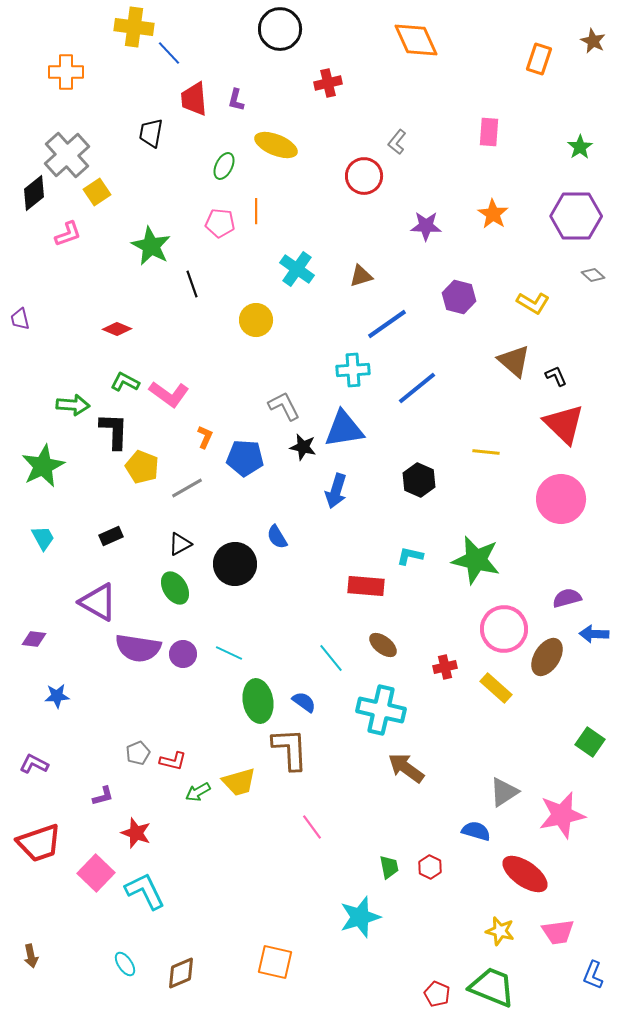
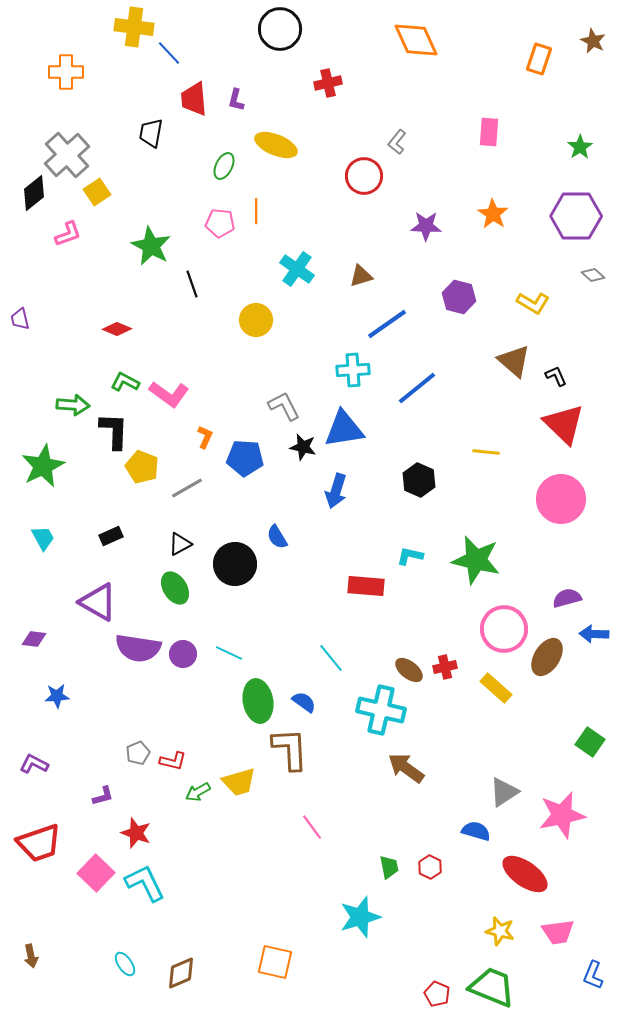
brown ellipse at (383, 645): moved 26 px right, 25 px down
cyan L-shape at (145, 891): moved 8 px up
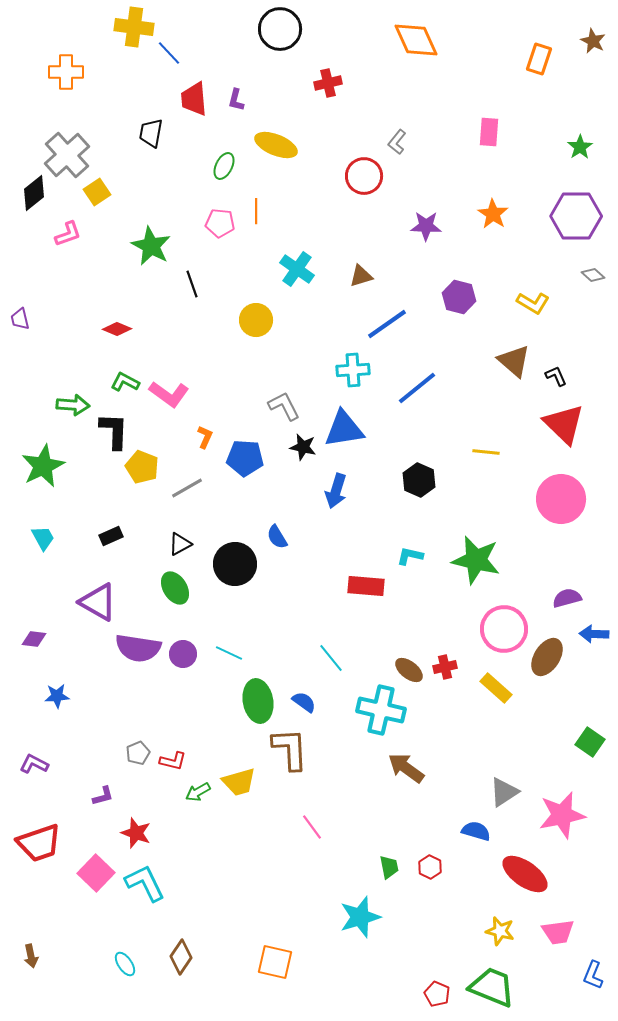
brown diamond at (181, 973): moved 16 px up; rotated 32 degrees counterclockwise
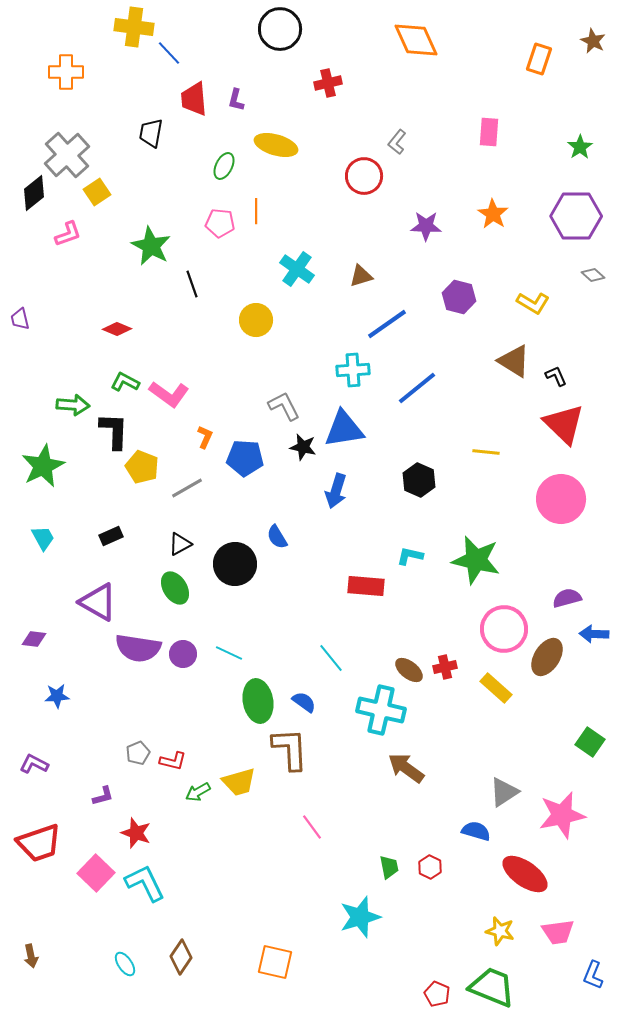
yellow ellipse at (276, 145): rotated 6 degrees counterclockwise
brown triangle at (514, 361): rotated 9 degrees counterclockwise
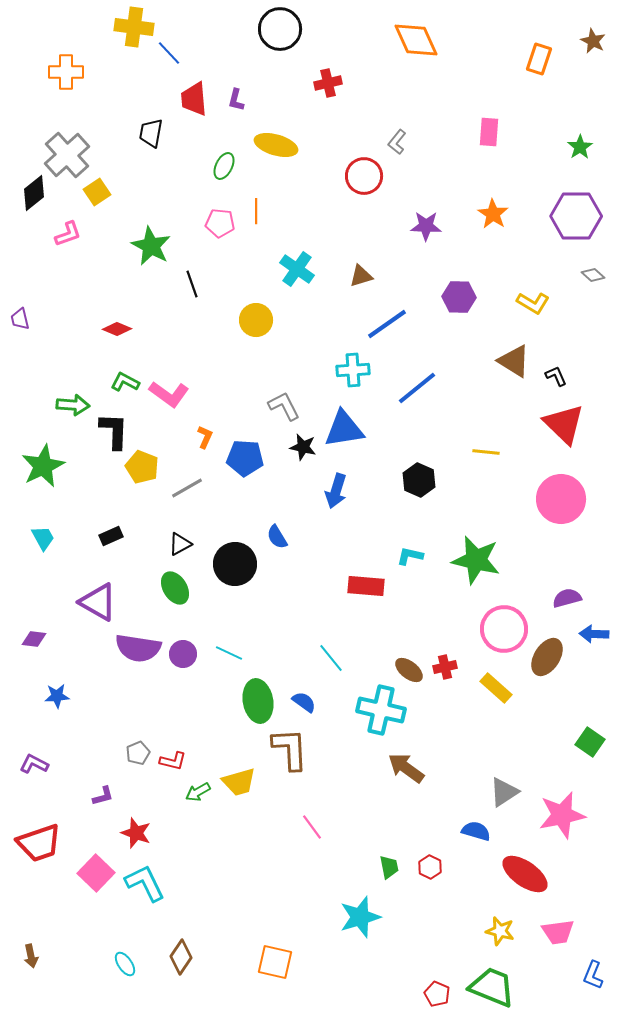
purple hexagon at (459, 297): rotated 12 degrees counterclockwise
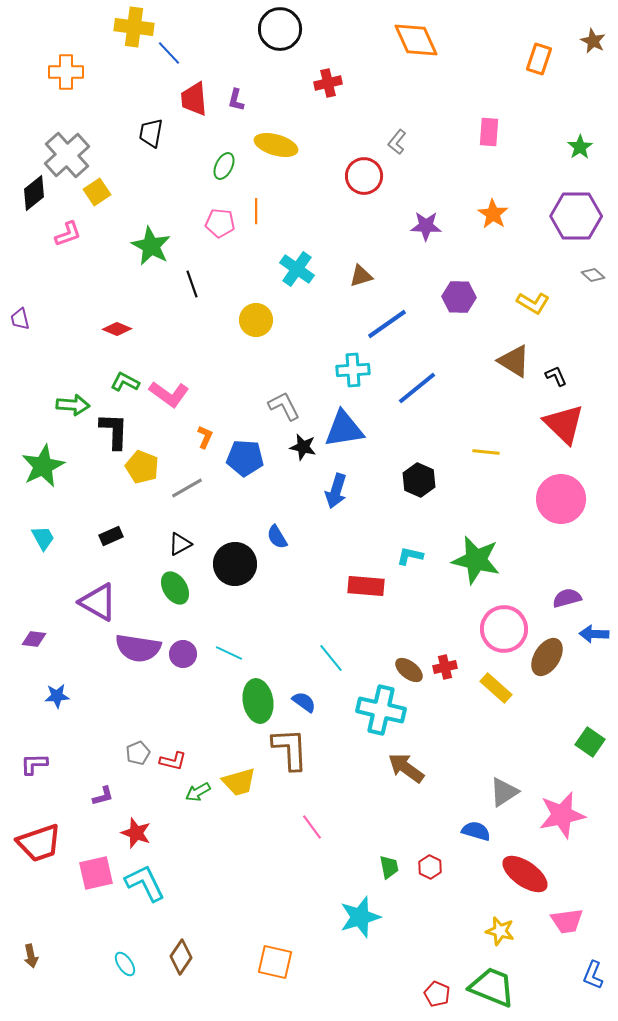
purple L-shape at (34, 764): rotated 28 degrees counterclockwise
pink square at (96, 873): rotated 33 degrees clockwise
pink trapezoid at (558, 932): moved 9 px right, 11 px up
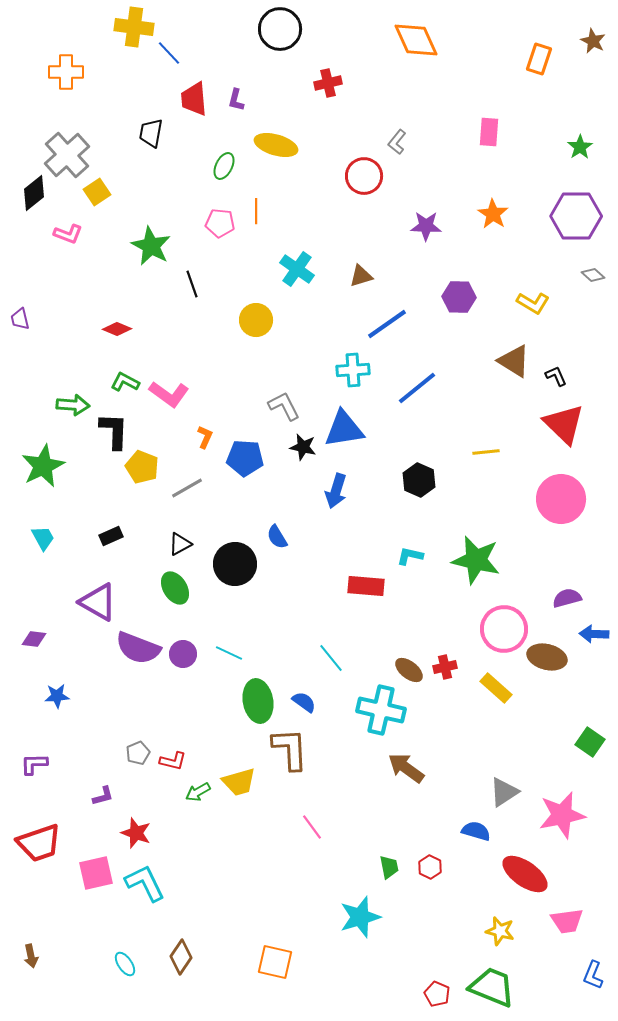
pink L-shape at (68, 234): rotated 40 degrees clockwise
yellow line at (486, 452): rotated 12 degrees counterclockwise
purple semicircle at (138, 648): rotated 12 degrees clockwise
brown ellipse at (547, 657): rotated 72 degrees clockwise
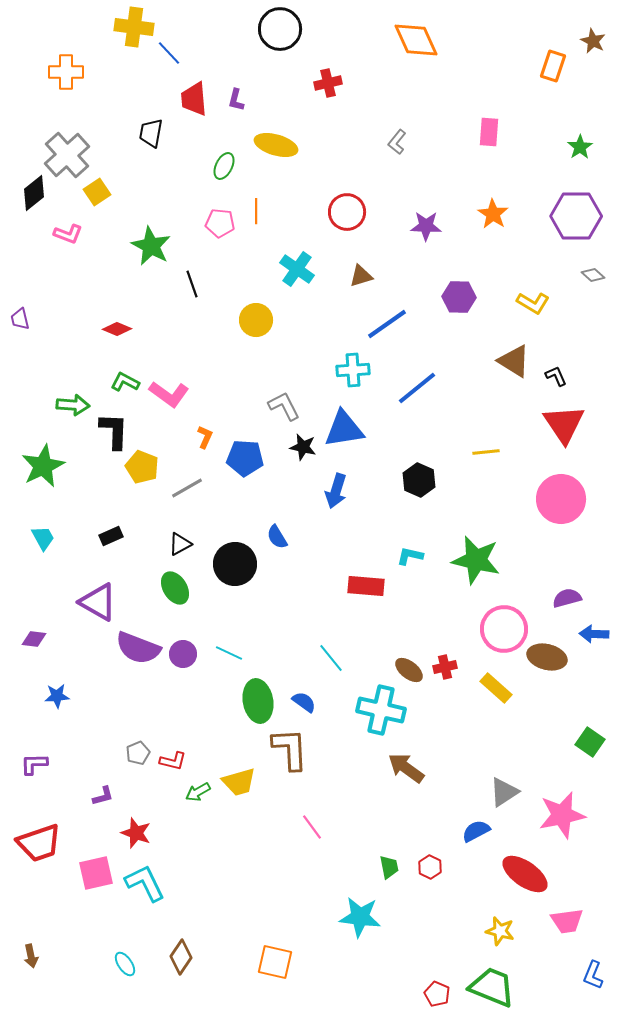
orange rectangle at (539, 59): moved 14 px right, 7 px down
red circle at (364, 176): moved 17 px left, 36 px down
red triangle at (564, 424): rotated 12 degrees clockwise
blue semicircle at (476, 831): rotated 44 degrees counterclockwise
cyan star at (360, 917): rotated 24 degrees clockwise
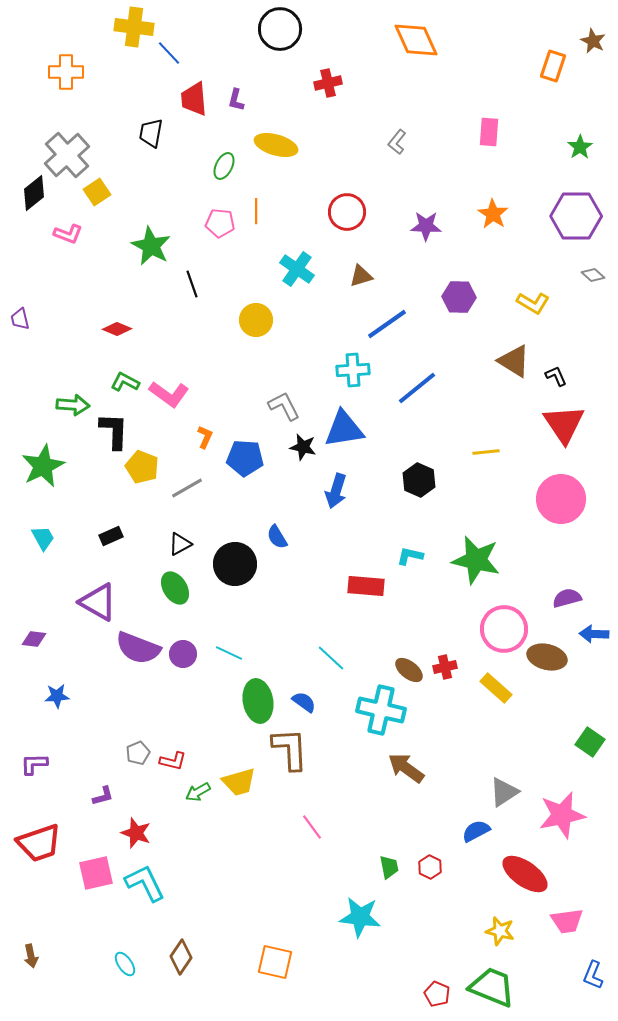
cyan line at (331, 658): rotated 8 degrees counterclockwise
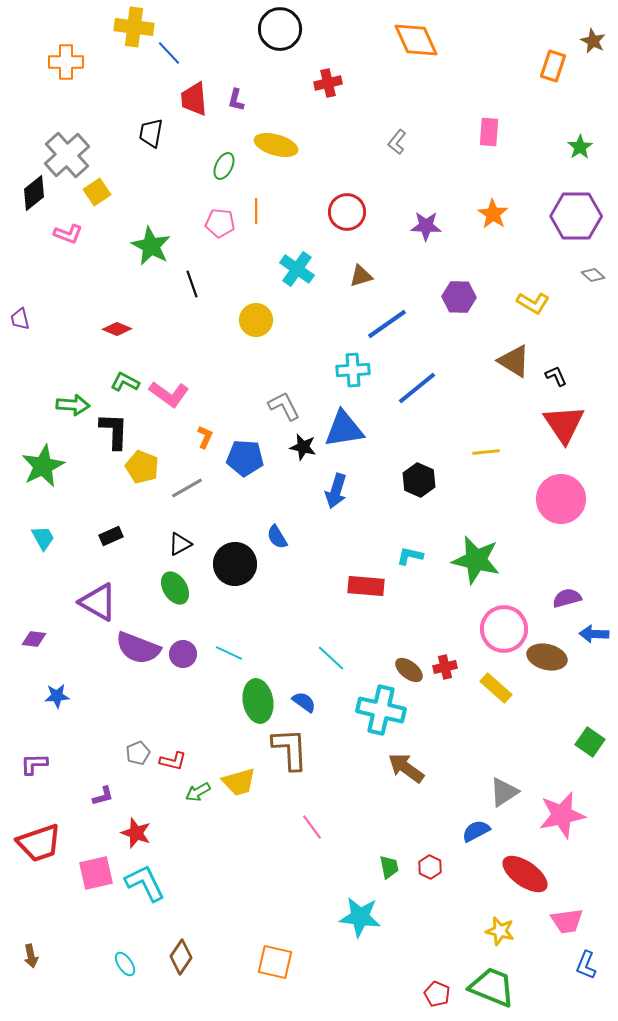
orange cross at (66, 72): moved 10 px up
blue L-shape at (593, 975): moved 7 px left, 10 px up
